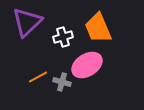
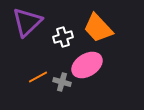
orange trapezoid: rotated 20 degrees counterclockwise
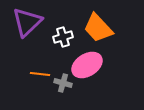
orange line: moved 2 px right, 3 px up; rotated 36 degrees clockwise
gray cross: moved 1 px right, 1 px down
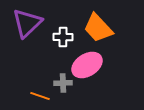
purple triangle: moved 1 px down
white cross: rotated 18 degrees clockwise
orange line: moved 22 px down; rotated 12 degrees clockwise
gray cross: rotated 18 degrees counterclockwise
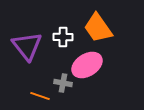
purple triangle: moved 23 px down; rotated 24 degrees counterclockwise
orange trapezoid: rotated 8 degrees clockwise
gray cross: rotated 12 degrees clockwise
